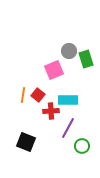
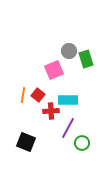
green circle: moved 3 px up
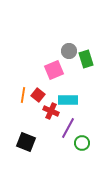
red cross: rotated 28 degrees clockwise
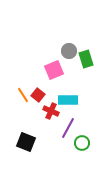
orange line: rotated 42 degrees counterclockwise
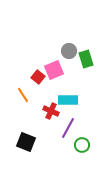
red square: moved 18 px up
green circle: moved 2 px down
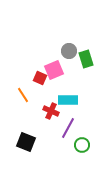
red square: moved 2 px right, 1 px down; rotated 16 degrees counterclockwise
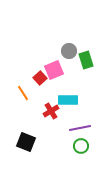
green rectangle: moved 1 px down
red square: rotated 24 degrees clockwise
orange line: moved 2 px up
red cross: rotated 35 degrees clockwise
purple line: moved 12 px right; rotated 50 degrees clockwise
green circle: moved 1 px left, 1 px down
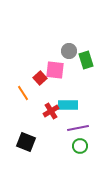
pink square: moved 1 px right; rotated 30 degrees clockwise
cyan rectangle: moved 5 px down
purple line: moved 2 px left
green circle: moved 1 px left
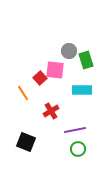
cyan rectangle: moved 14 px right, 15 px up
purple line: moved 3 px left, 2 px down
green circle: moved 2 px left, 3 px down
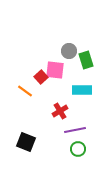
red square: moved 1 px right, 1 px up
orange line: moved 2 px right, 2 px up; rotated 21 degrees counterclockwise
red cross: moved 9 px right
